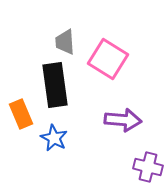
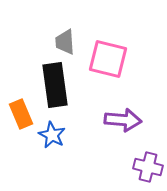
pink square: rotated 18 degrees counterclockwise
blue star: moved 2 px left, 3 px up
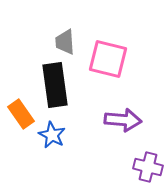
orange rectangle: rotated 12 degrees counterclockwise
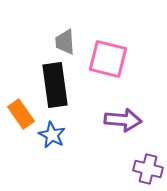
purple cross: moved 2 px down
